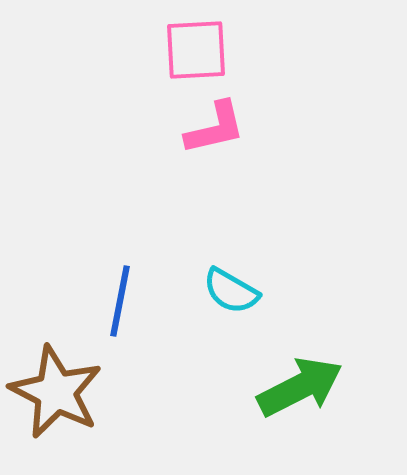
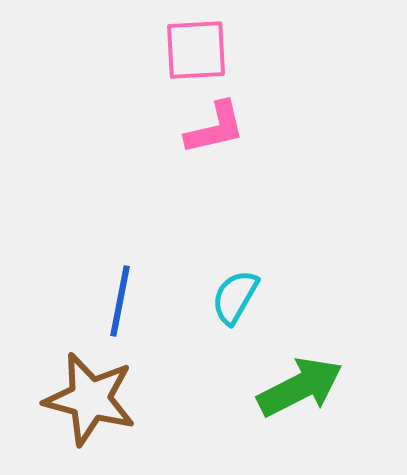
cyan semicircle: moved 4 px right, 6 px down; rotated 90 degrees clockwise
brown star: moved 34 px right, 7 px down; rotated 12 degrees counterclockwise
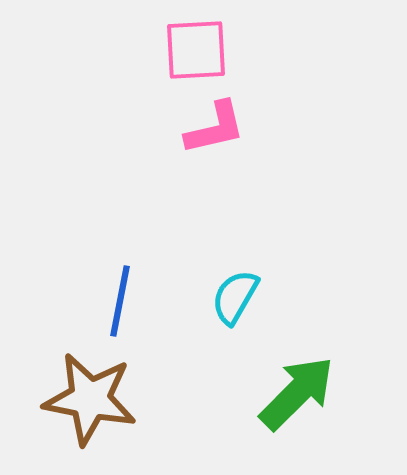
green arrow: moved 3 px left, 6 px down; rotated 18 degrees counterclockwise
brown star: rotated 4 degrees counterclockwise
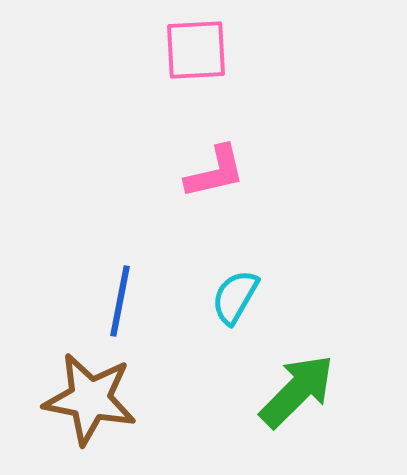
pink L-shape: moved 44 px down
green arrow: moved 2 px up
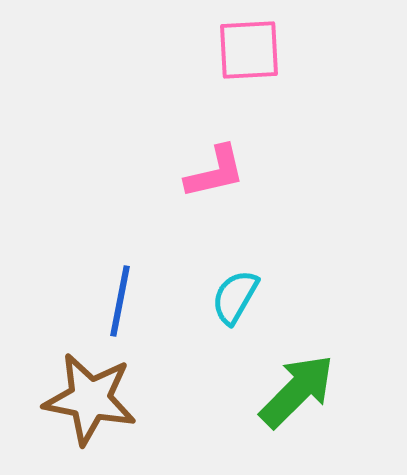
pink square: moved 53 px right
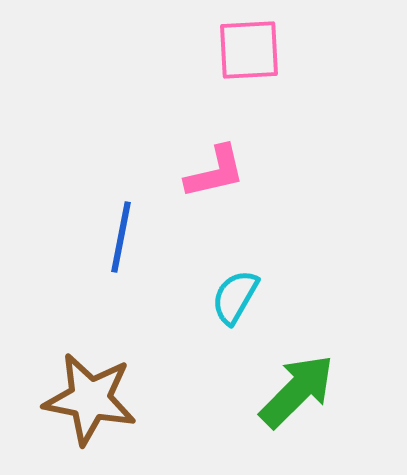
blue line: moved 1 px right, 64 px up
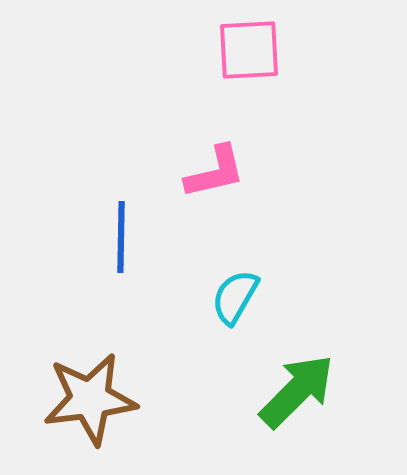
blue line: rotated 10 degrees counterclockwise
brown star: rotated 18 degrees counterclockwise
